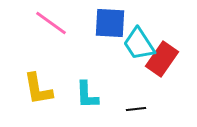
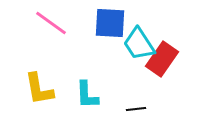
yellow L-shape: moved 1 px right
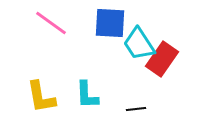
yellow L-shape: moved 2 px right, 8 px down
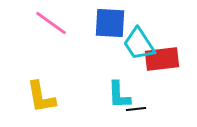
red rectangle: rotated 48 degrees clockwise
cyan L-shape: moved 32 px right
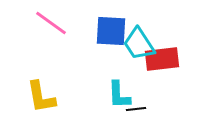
blue square: moved 1 px right, 8 px down
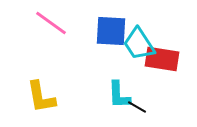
red rectangle: rotated 16 degrees clockwise
black line: moved 1 px right, 2 px up; rotated 36 degrees clockwise
